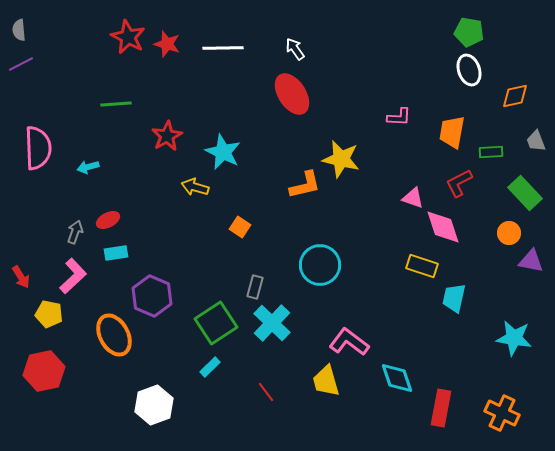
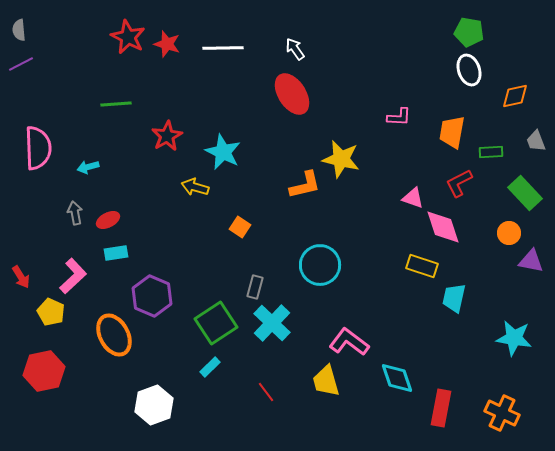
gray arrow at (75, 232): moved 19 px up; rotated 30 degrees counterclockwise
yellow pentagon at (49, 314): moved 2 px right, 2 px up; rotated 12 degrees clockwise
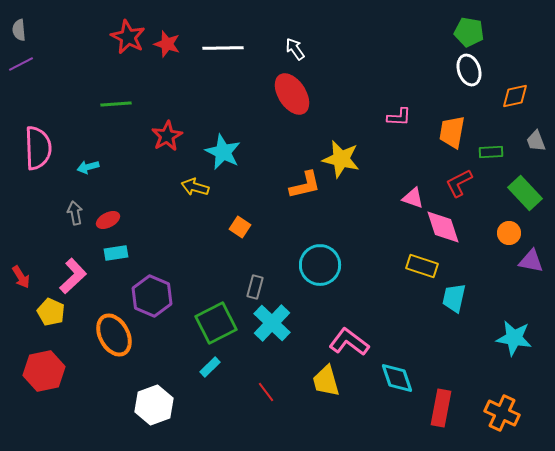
green square at (216, 323): rotated 6 degrees clockwise
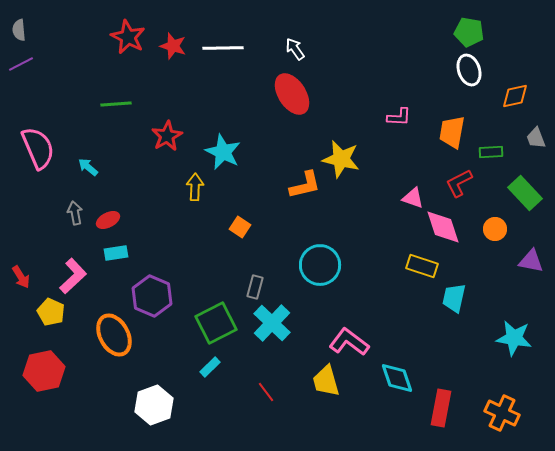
red star at (167, 44): moved 6 px right, 2 px down
gray trapezoid at (536, 141): moved 3 px up
pink semicircle at (38, 148): rotated 21 degrees counterclockwise
cyan arrow at (88, 167): rotated 55 degrees clockwise
yellow arrow at (195, 187): rotated 76 degrees clockwise
orange circle at (509, 233): moved 14 px left, 4 px up
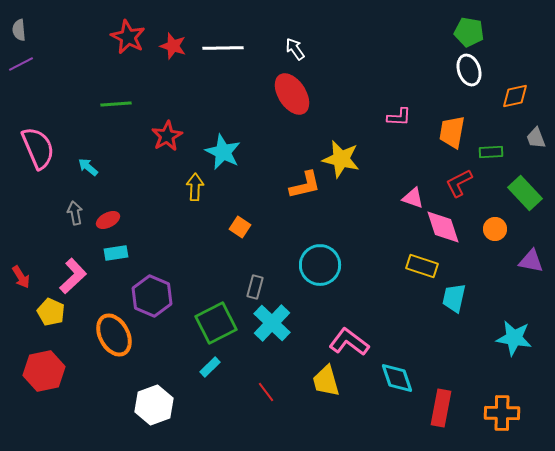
orange cross at (502, 413): rotated 24 degrees counterclockwise
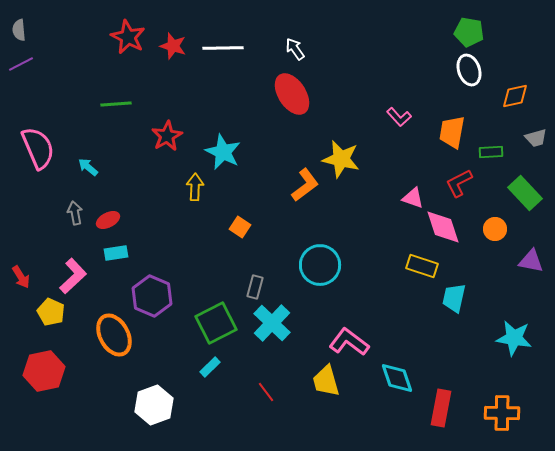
pink L-shape at (399, 117): rotated 45 degrees clockwise
gray trapezoid at (536, 138): rotated 85 degrees counterclockwise
orange L-shape at (305, 185): rotated 24 degrees counterclockwise
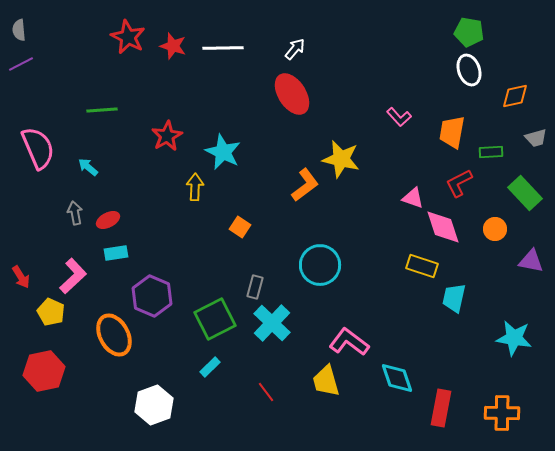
white arrow at (295, 49): rotated 75 degrees clockwise
green line at (116, 104): moved 14 px left, 6 px down
green square at (216, 323): moved 1 px left, 4 px up
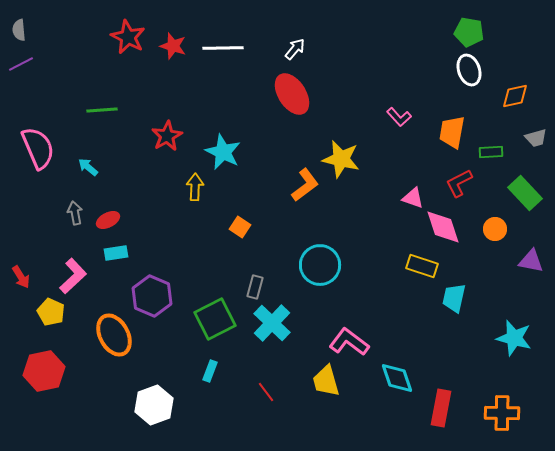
cyan star at (514, 338): rotated 6 degrees clockwise
cyan rectangle at (210, 367): moved 4 px down; rotated 25 degrees counterclockwise
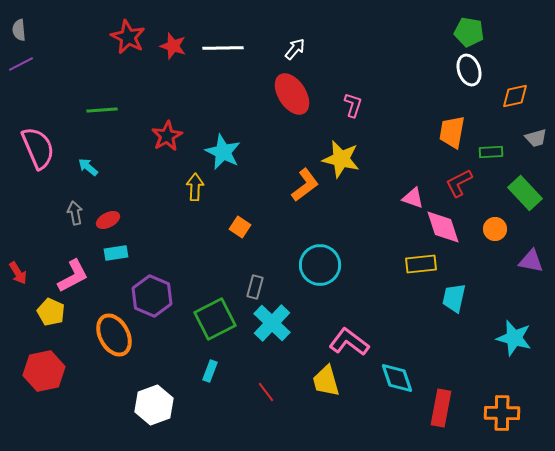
pink L-shape at (399, 117): moved 46 px left, 12 px up; rotated 120 degrees counterclockwise
yellow rectangle at (422, 266): moved 1 px left, 2 px up; rotated 24 degrees counterclockwise
pink L-shape at (73, 276): rotated 15 degrees clockwise
red arrow at (21, 277): moved 3 px left, 4 px up
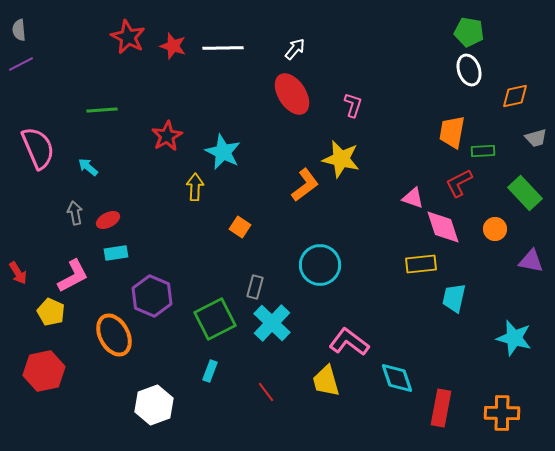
green rectangle at (491, 152): moved 8 px left, 1 px up
